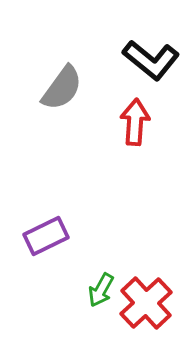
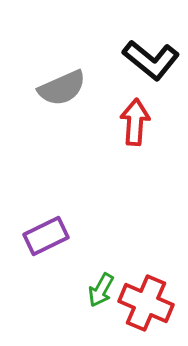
gray semicircle: rotated 30 degrees clockwise
red cross: rotated 24 degrees counterclockwise
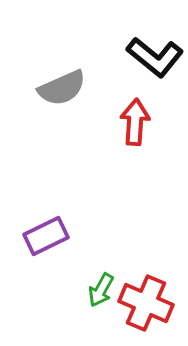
black L-shape: moved 4 px right, 3 px up
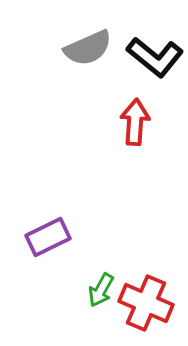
gray semicircle: moved 26 px right, 40 px up
purple rectangle: moved 2 px right, 1 px down
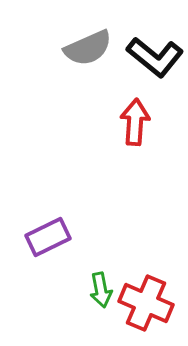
green arrow: rotated 40 degrees counterclockwise
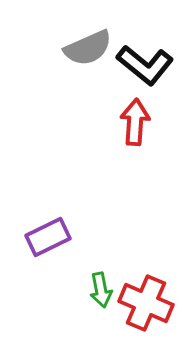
black L-shape: moved 10 px left, 8 px down
